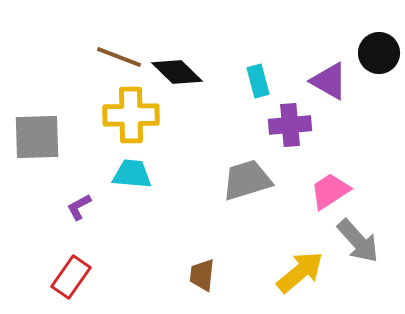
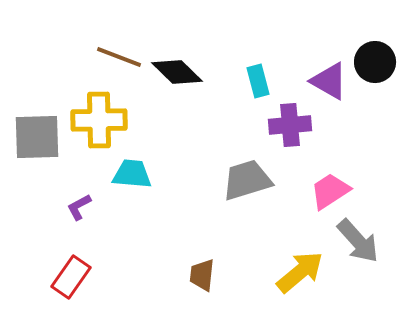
black circle: moved 4 px left, 9 px down
yellow cross: moved 32 px left, 5 px down
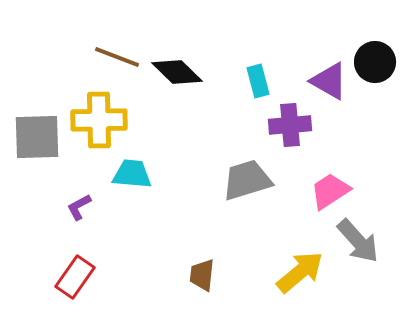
brown line: moved 2 px left
red rectangle: moved 4 px right
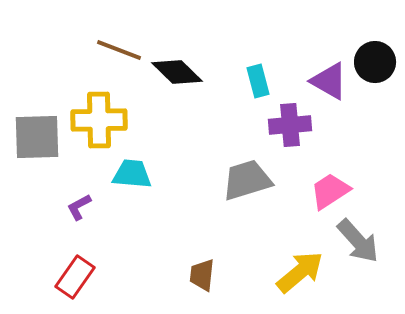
brown line: moved 2 px right, 7 px up
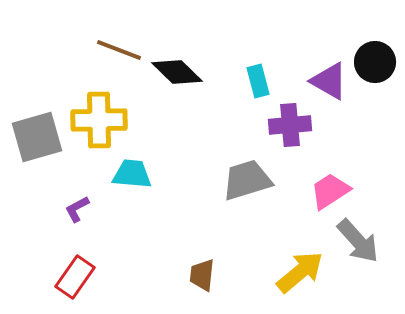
gray square: rotated 14 degrees counterclockwise
purple L-shape: moved 2 px left, 2 px down
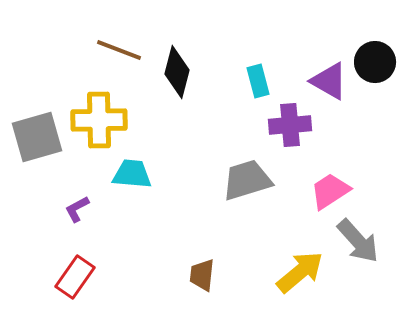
black diamond: rotated 60 degrees clockwise
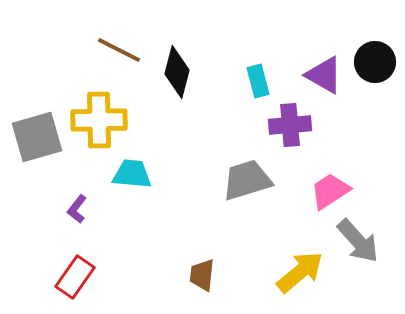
brown line: rotated 6 degrees clockwise
purple triangle: moved 5 px left, 6 px up
purple L-shape: rotated 24 degrees counterclockwise
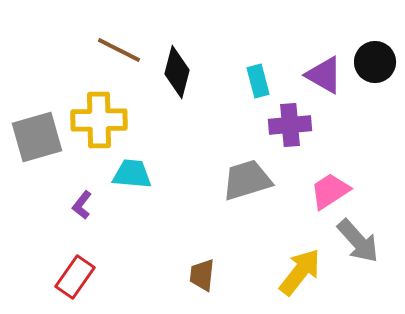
purple L-shape: moved 5 px right, 4 px up
yellow arrow: rotated 12 degrees counterclockwise
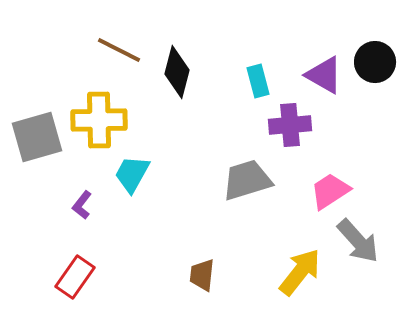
cyan trapezoid: rotated 66 degrees counterclockwise
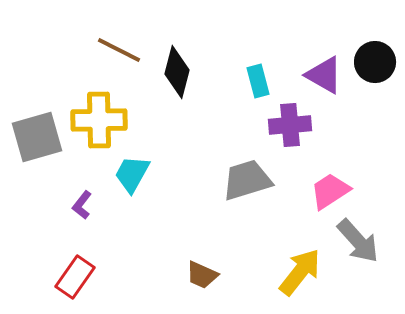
brown trapezoid: rotated 72 degrees counterclockwise
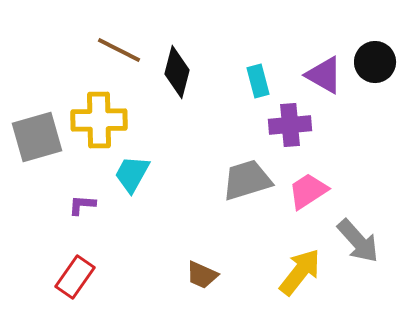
pink trapezoid: moved 22 px left
purple L-shape: rotated 56 degrees clockwise
